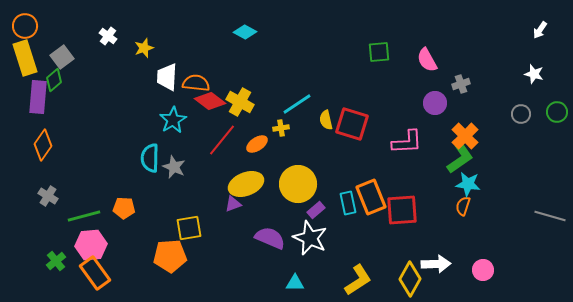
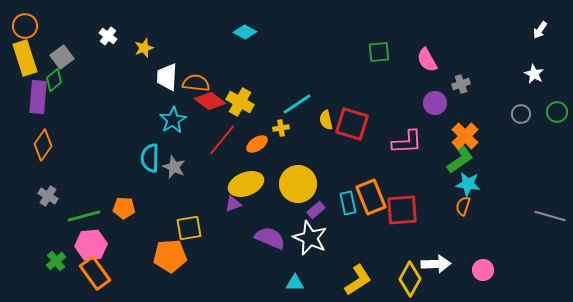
white star at (534, 74): rotated 12 degrees clockwise
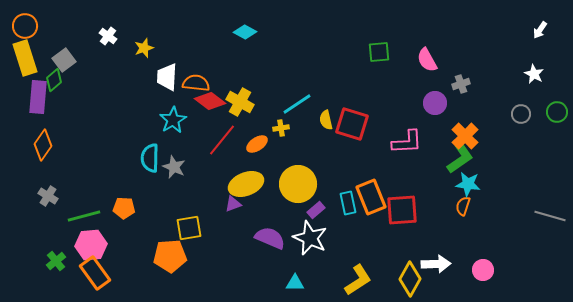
gray square at (62, 57): moved 2 px right, 3 px down
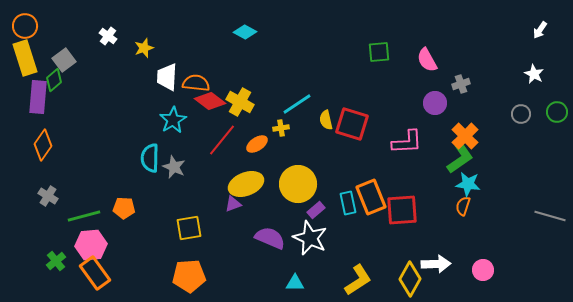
orange pentagon at (170, 256): moved 19 px right, 20 px down
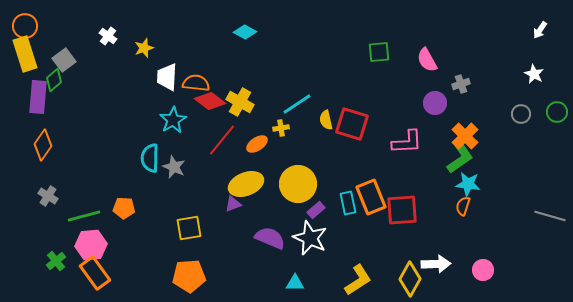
yellow rectangle at (25, 58): moved 4 px up
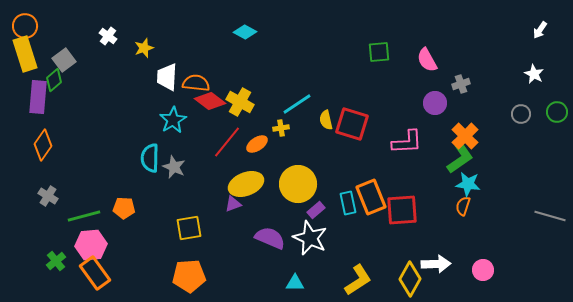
red line at (222, 140): moved 5 px right, 2 px down
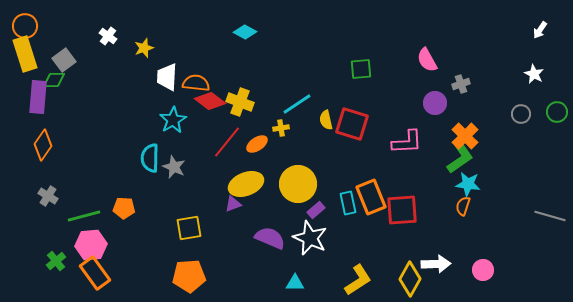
green square at (379, 52): moved 18 px left, 17 px down
green diamond at (54, 80): rotated 40 degrees clockwise
yellow cross at (240, 102): rotated 8 degrees counterclockwise
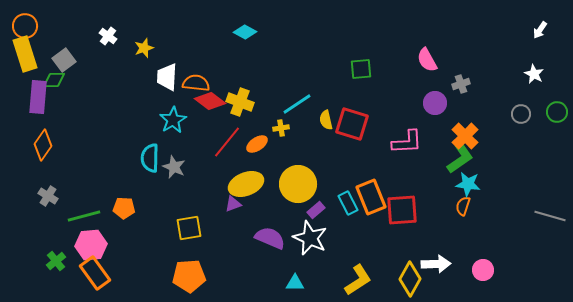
cyan rectangle at (348, 203): rotated 15 degrees counterclockwise
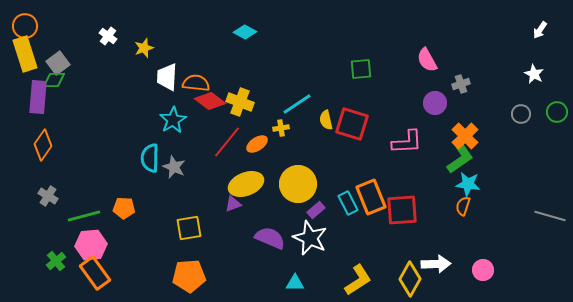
gray square at (64, 60): moved 6 px left, 3 px down
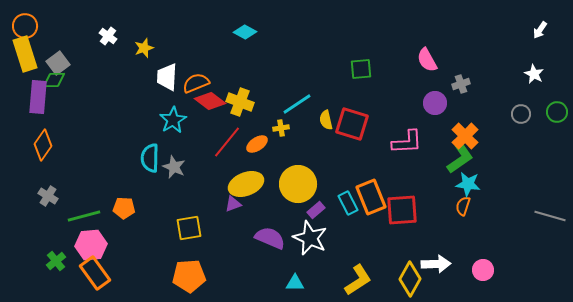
orange semicircle at (196, 83): rotated 28 degrees counterclockwise
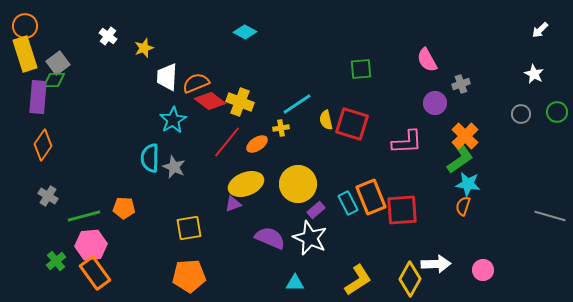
white arrow at (540, 30): rotated 12 degrees clockwise
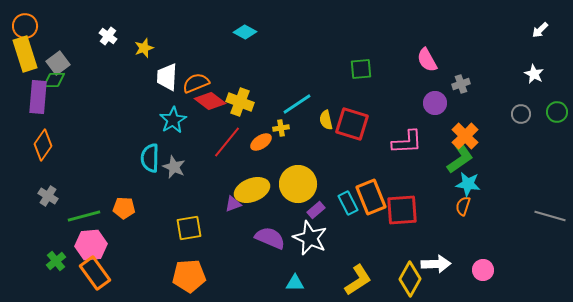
orange ellipse at (257, 144): moved 4 px right, 2 px up
yellow ellipse at (246, 184): moved 6 px right, 6 px down
